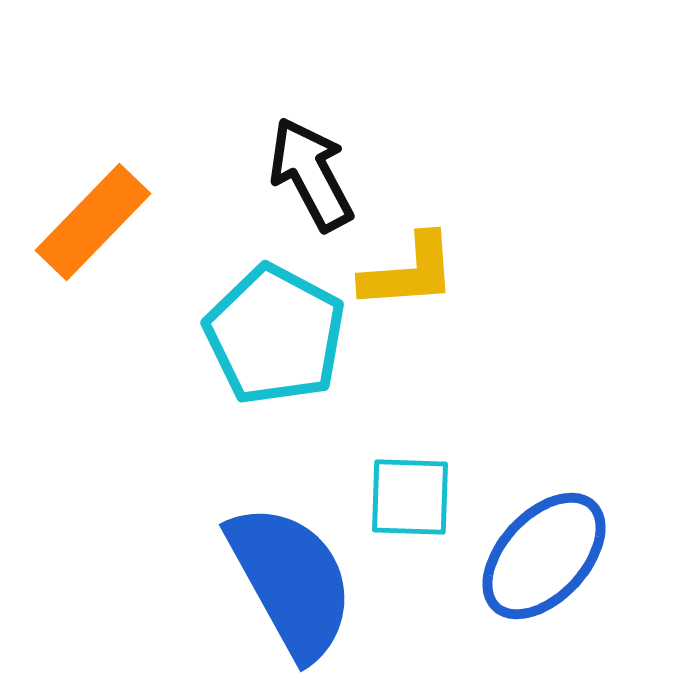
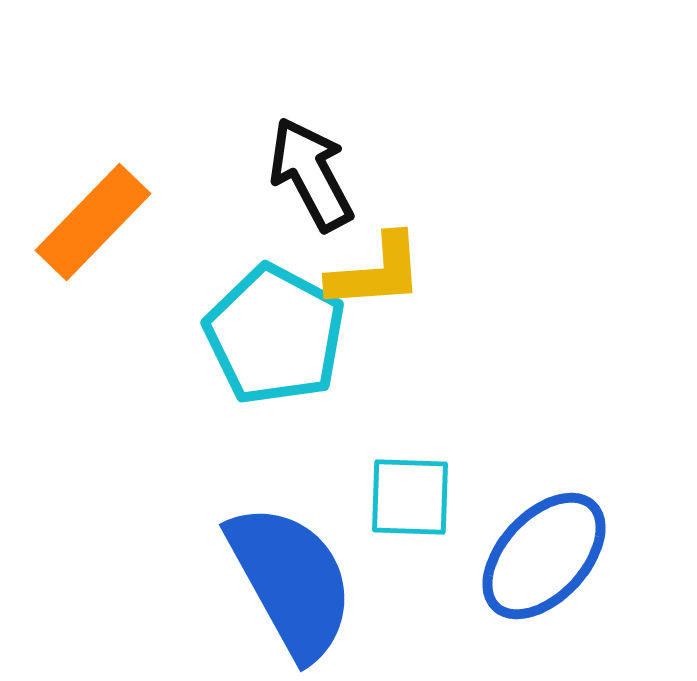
yellow L-shape: moved 33 px left
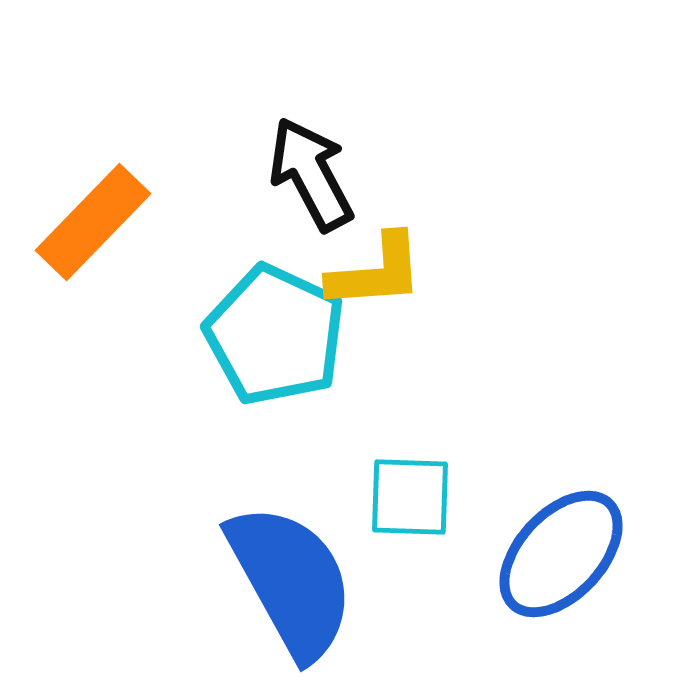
cyan pentagon: rotated 3 degrees counterclockwise
blue ellipse: moved 17 px right, 2 px up
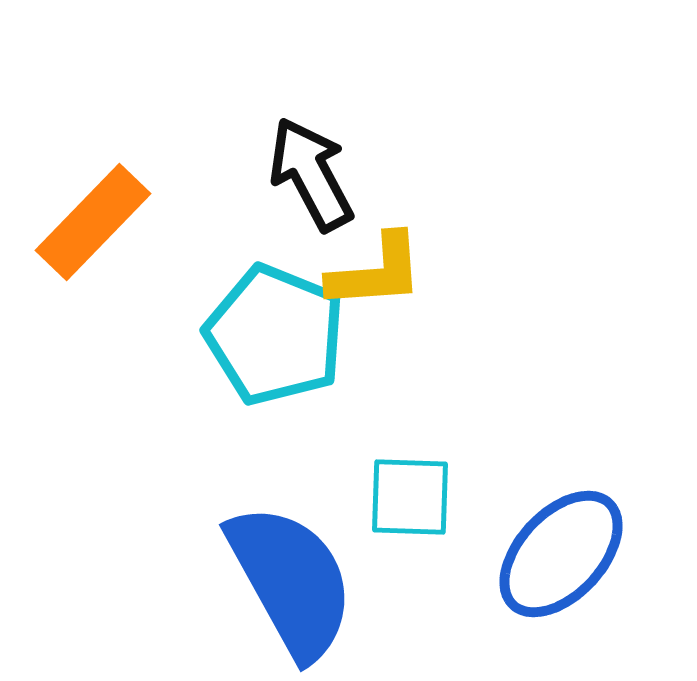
cyan pentagon: rotated 3 degrees counterclockwise
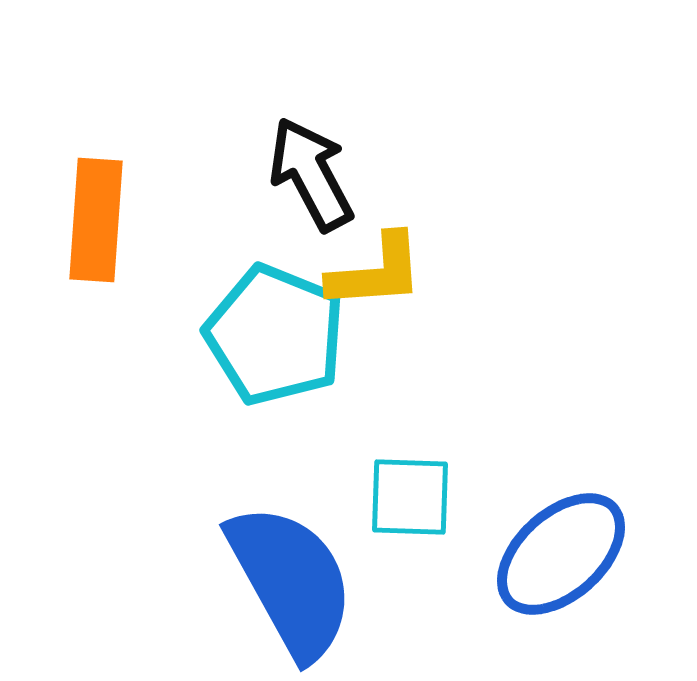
orange rectangle: moved 3 px right, 2 px up; rotated 40 degrees counterclockwise
blue ellipse: rotated 5 degrees clockwise
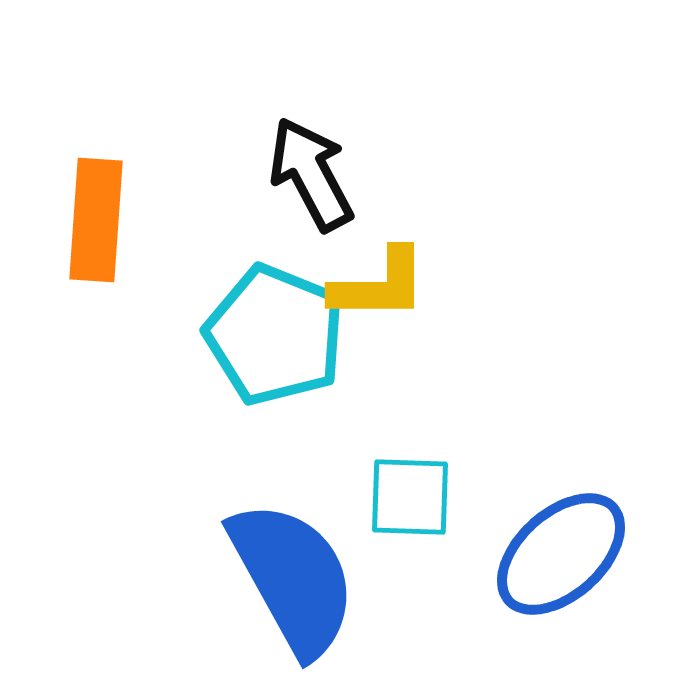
yellow L-shape: moved 3 px right, 13 px down; rotated 4 degrees clockwise
blue semicircle: moved 2 px right, 3 px up
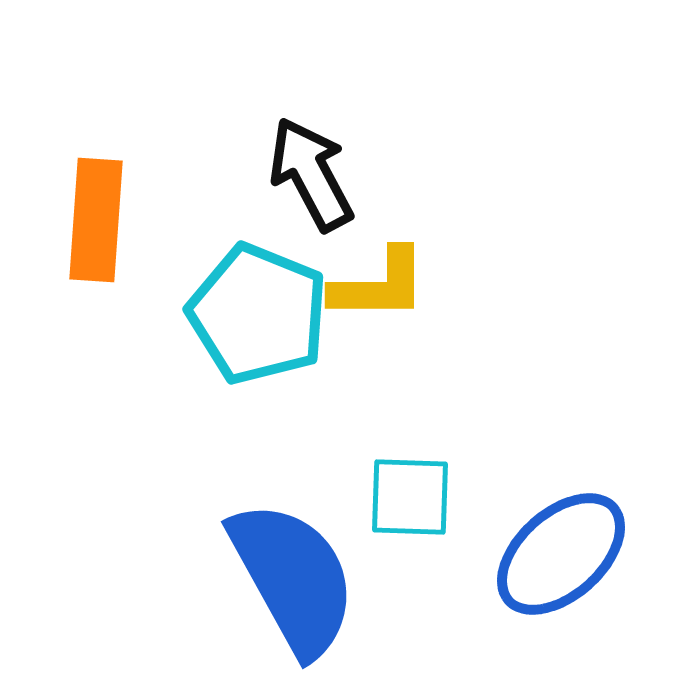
cyan pentagon: moved 17 px left, 21 px up
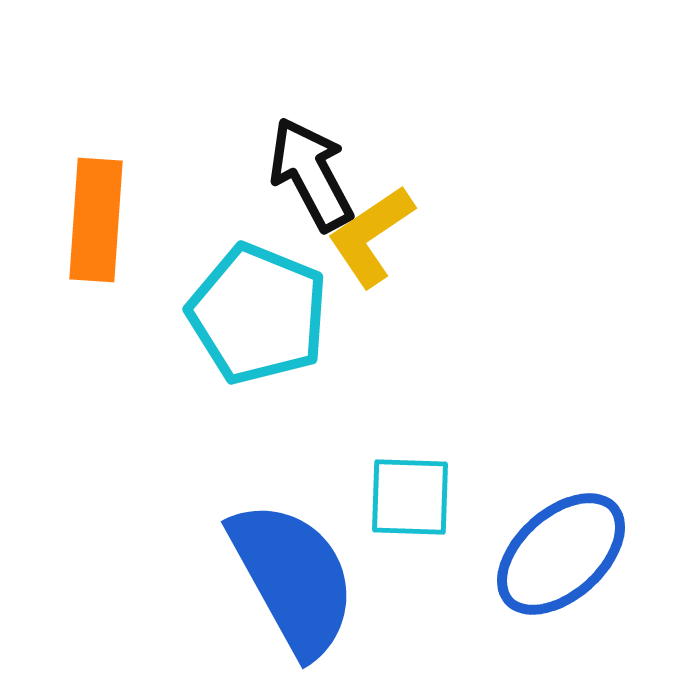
yellow L-shape: moved 8 px left, 49 px up; rotated 146 degrees clockwise
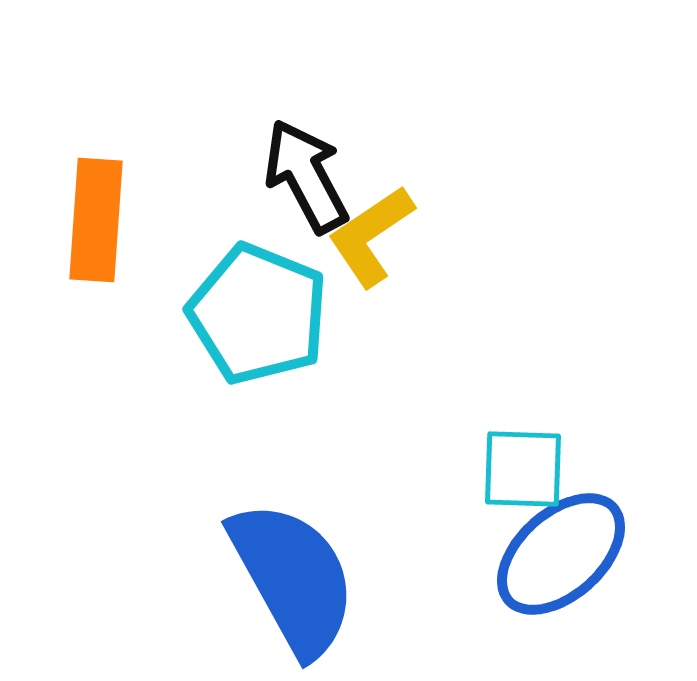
black arrow: moved 5 px left, 2 px down
cyan square: moved 113 px right, 28 px up
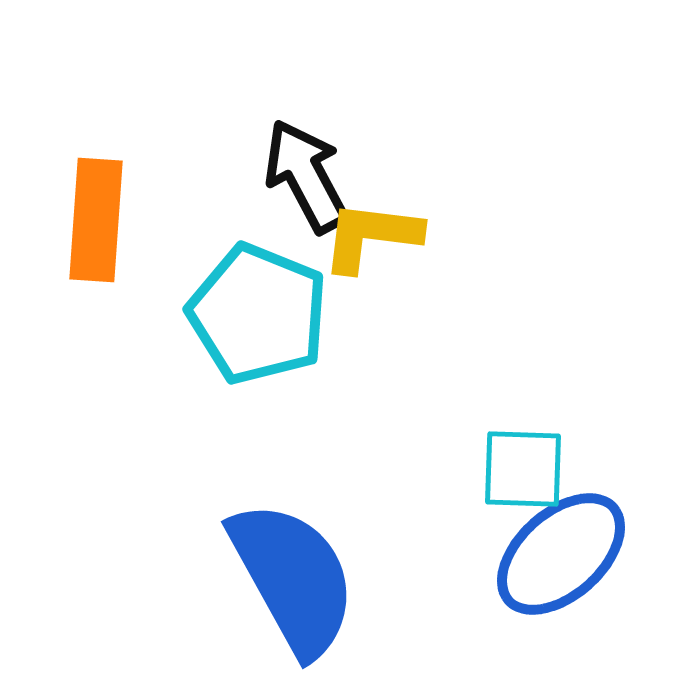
yellow L-shape: rotated 41 degrees clockwise
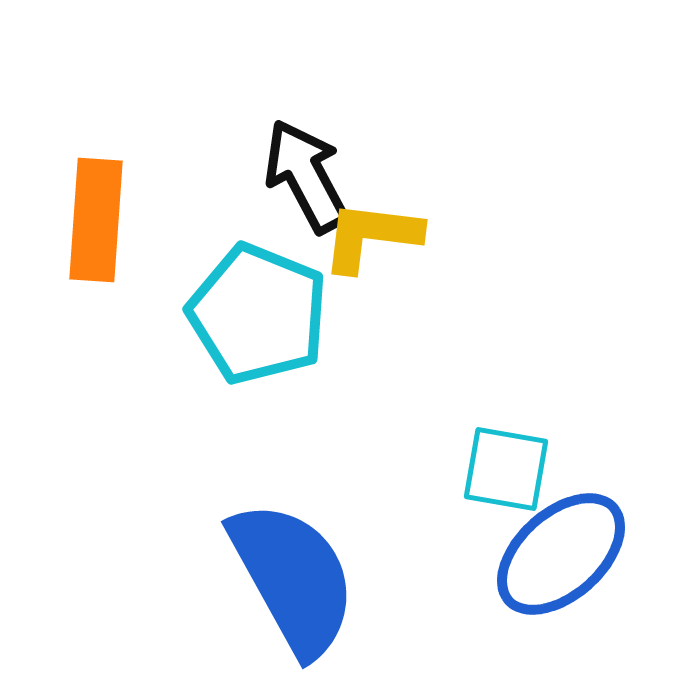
cyan square: moved 17 px left; rotated 8 degrees clockwise
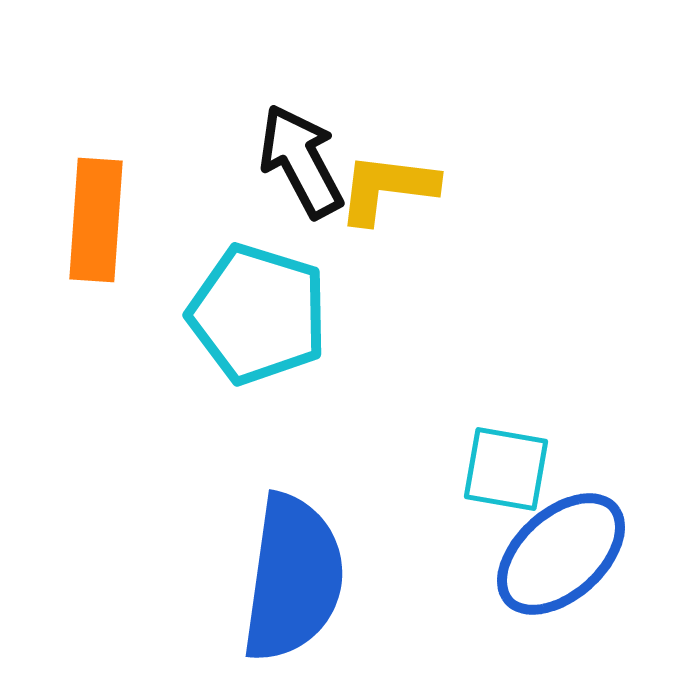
black arrow: moved 5 px left, 15 px up
yellow L-shape: moved 16 px right, 48 px up
cyan pentagon: rotated 5 degrees counterclockwise
blue semicircle: rotated 37 degrees clockwise
